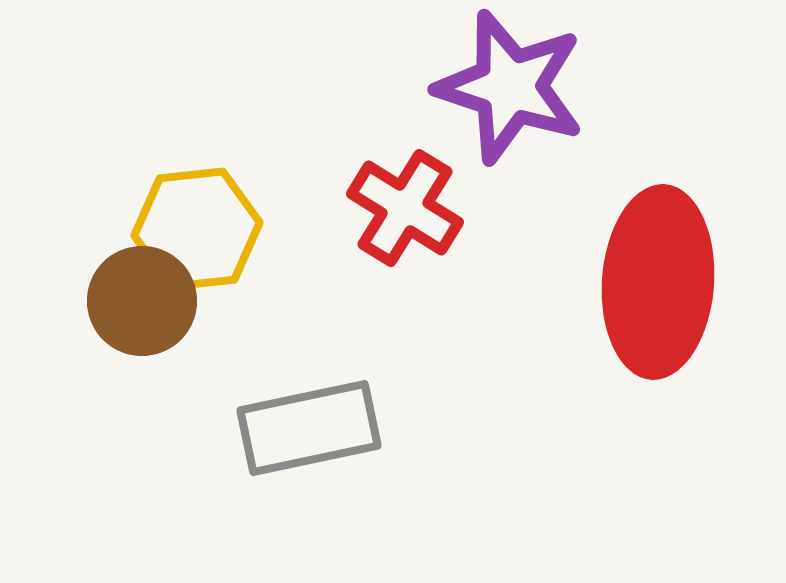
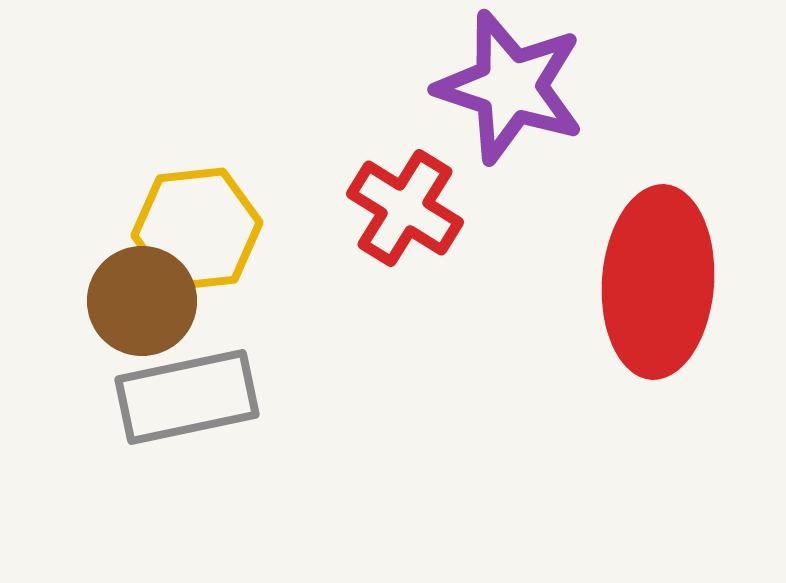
gray rectangle: moved 122 px left, 31 px up
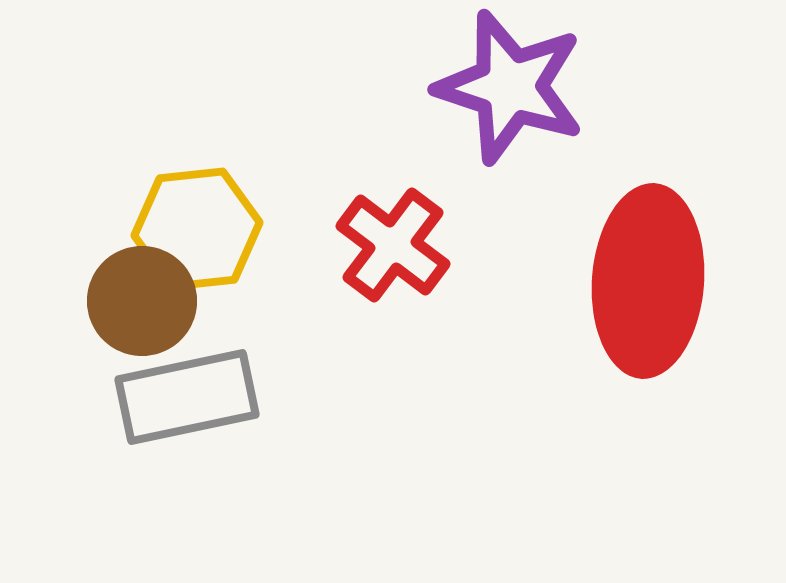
red cross: moved 12 px left, 37 px down; rotated 5 degrees clockwise
red ellipse: moved 10 px left, 1 px up
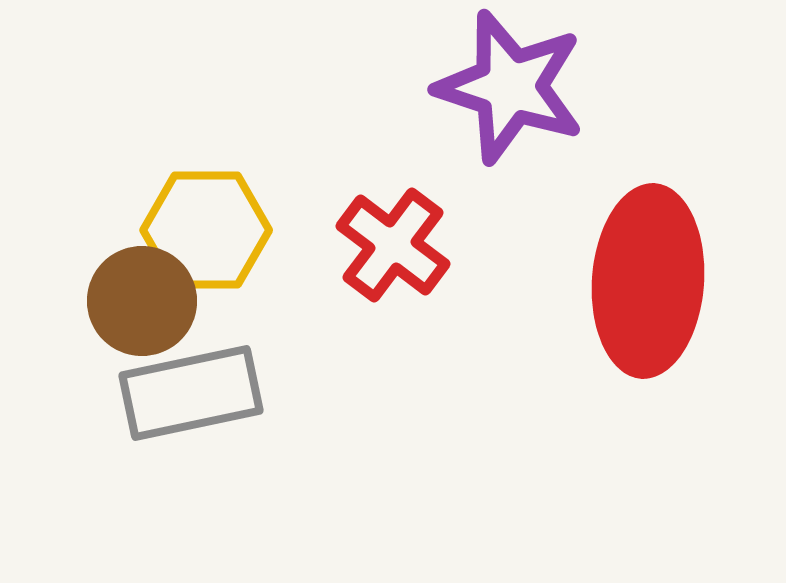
yellow hexagon: moved 9 px right, 1 px down; rotated 6 degrees clockwise
gray rectangle: moved 4 px right, 4 px up
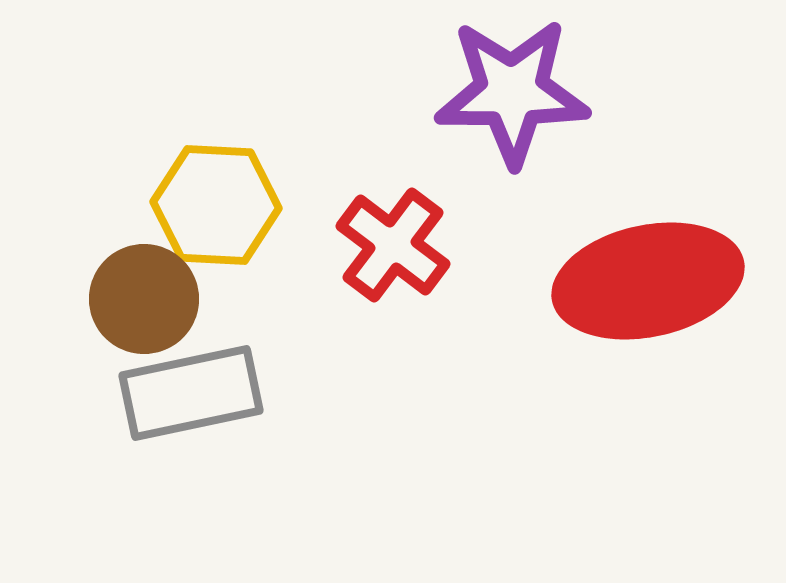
purple star: moved 2 px right, 5 px down; rotated 18 degrees counterclockwise
yellow hexagon: moved 10 px right, 25 px up; rotated 3 degrees clockwise
red ellipse: rotated 74 degrees clockwise
brown circle: moved 2 px right, 2 px up
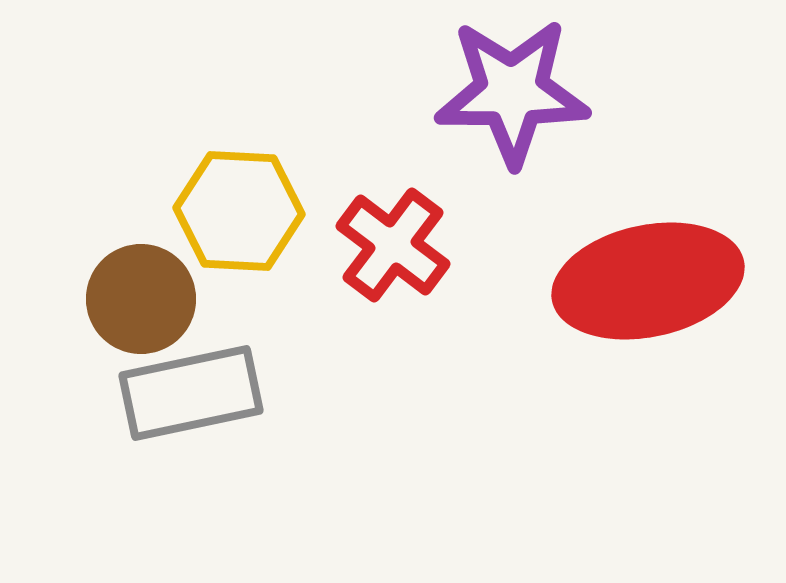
yellow hexagon: moved 23 px right, 6 px down
brown circle: moved 3 px left
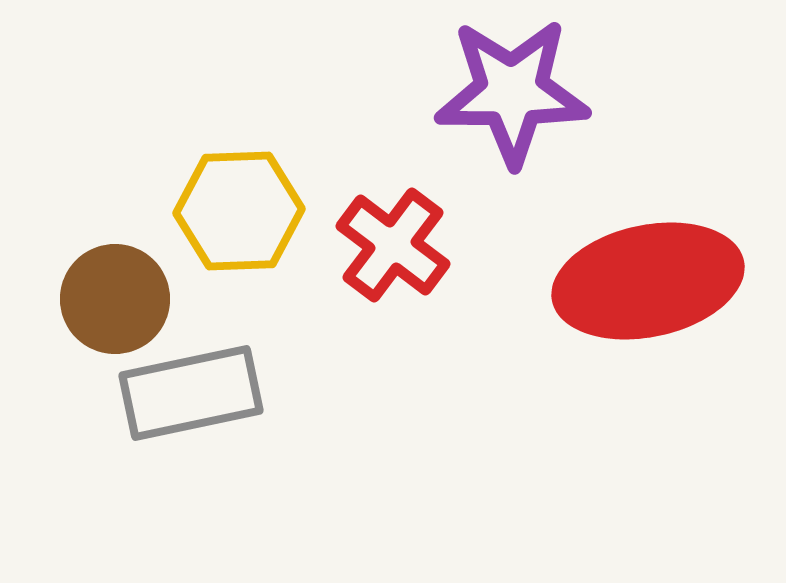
yellow hexagon: rotated 5 degrees counterclockwise
brown circle: moved 26 px left
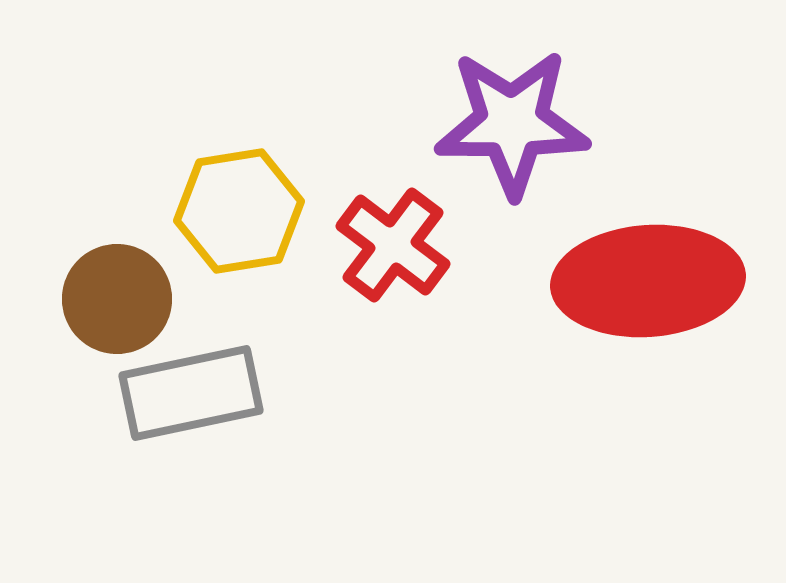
purple star: moved 31 px down
yellow hexagon: rotated 7 degrees counterclockwise
red ellipse: rotated 8 degrees clockwise
brown circle: moved 2 px right
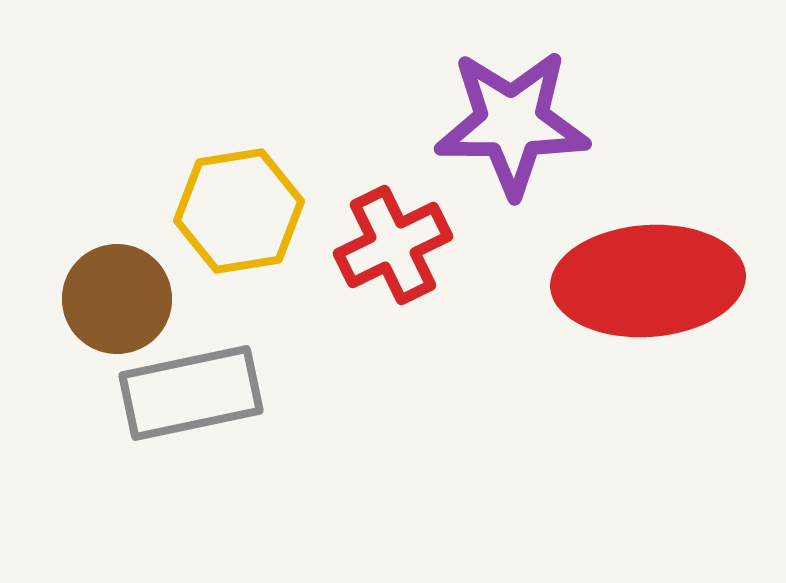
red cross: rotated 27 degrees clockwise
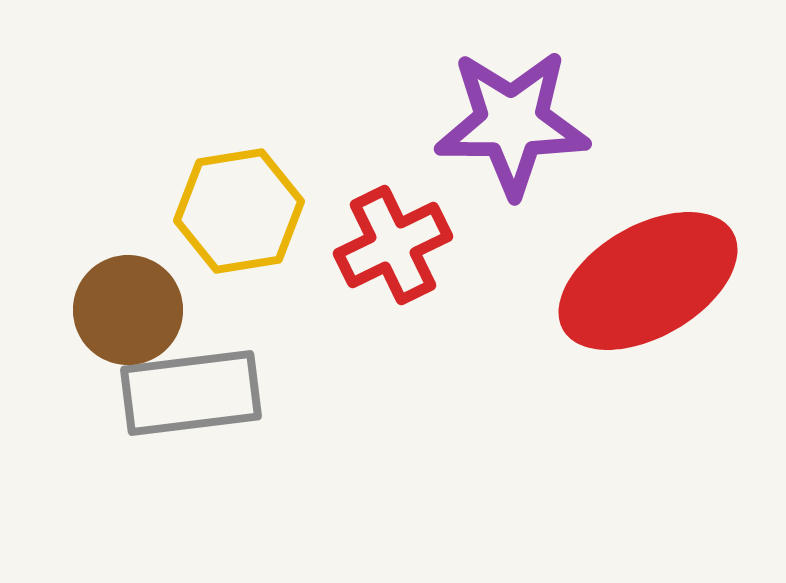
red ellipse: rotated 26 degrees counterclockwise
brown circle: moved 11 px right, 11 px down
gray rectangle: rotated 5 degrees clockwise
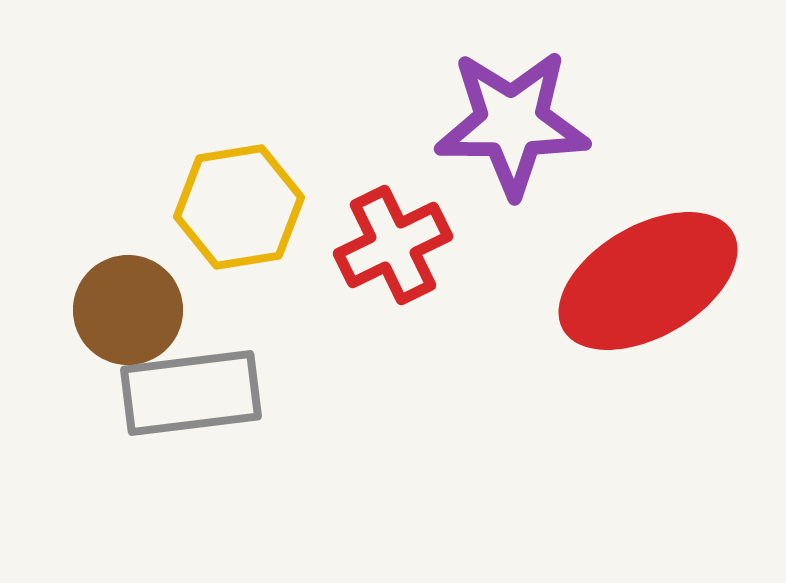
yellow hexagon: moved 4 px up
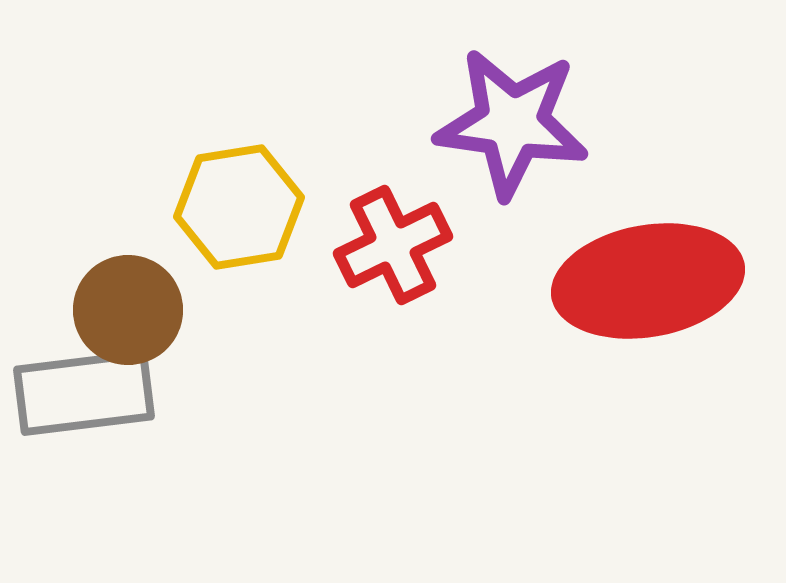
purple star: rotated 8 degrees clockwise
red ellipse: rotated 20 degrees clockwise
gray rectangle: moved 107 px left
